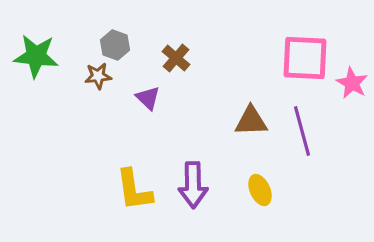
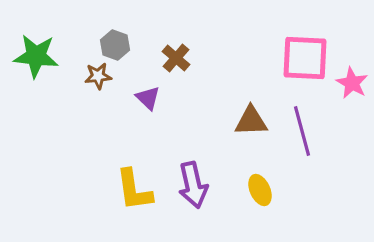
purple arrow: rotated 12 degrees counterclockwise
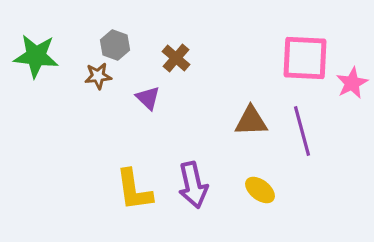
pink star: rotated 16 degrees clockwise
yellow ellipse: rotated 28 degrees counterclockwise
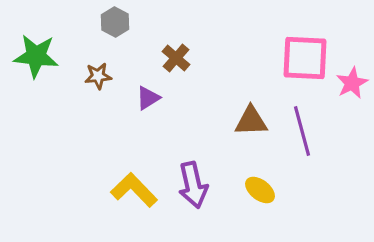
gray hexagon: moved 23 px up; rotated 8 degrees clockwise
purple triangle: rotated 44 degrees clockwise
yellow L-shape: rotated 144 degrees clockwise
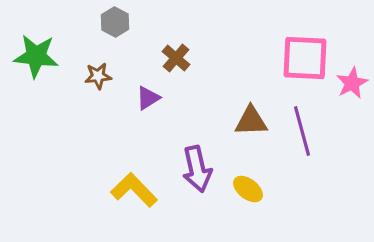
purple arrow: moved 4 px right, 16 px up
yellow ellipse: moved 12 px left, 1 px up
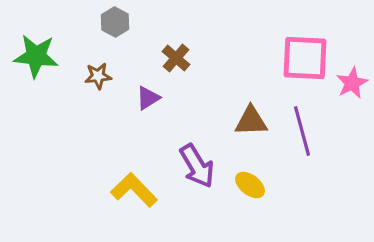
purple arrow: moved 3 px up; rotated 18 degrees counterclockwise
yellow ellipse: moved 2 px right, 4 px up
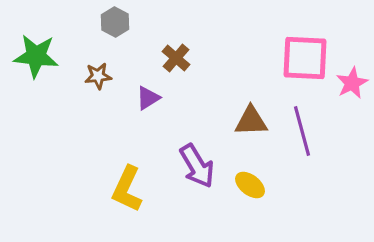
yellow L-shape: moved 7 px left, 1 px up; rotated 111 degrees counterclockwise
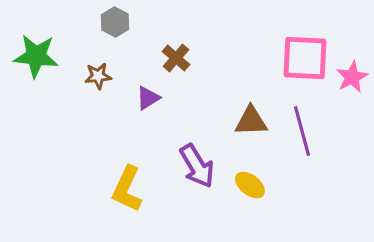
pink star: moved 6 px up
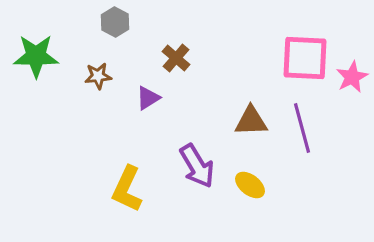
green star: rotated 6 degrees counterclockwise
purple line: moved 3 px up
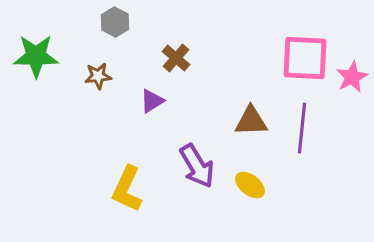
purple triangle: moved 4 px right, 3 px down
purple line: rotated 21 degrees clockwise
